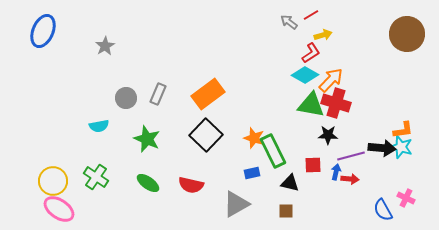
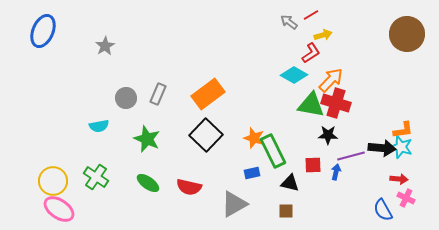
cyan diamond: moved 11 px left
red arrow: moved 49 px right
red semicircle: moved 2 px left, 2 px down
gray triangle: moved 2 px left
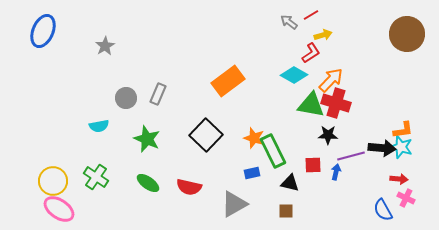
orange rectangle: moved 20 px right, 13 px up
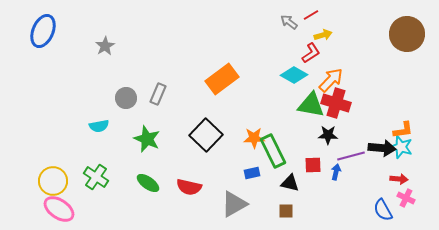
orange rectangle: moved 6 px left, 2 px up
orange star: rotated 20 degrees counterclockwise
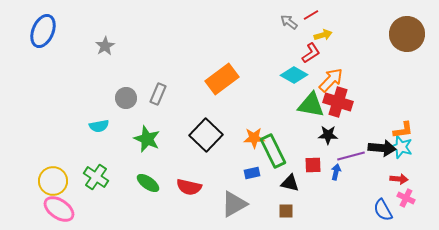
red cross: moved 2 px right, 1 px up
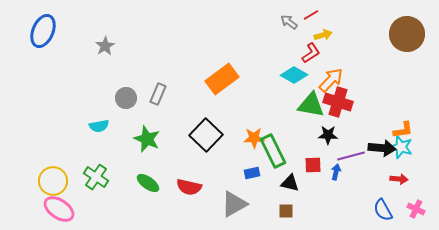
pink cross: moved 10 px right, 11 px down
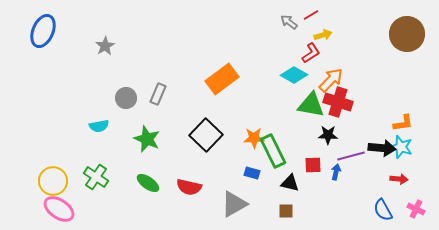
orange L-shape: moved 7 px up
blue rectangle: rotated 28 degrees clockwise
